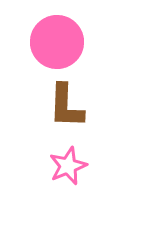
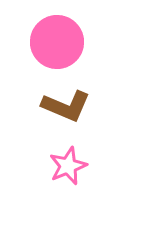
brown L-shape: rotated 69 degrees counterclockwise
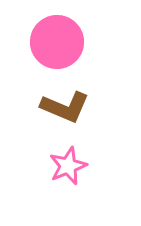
brown L-shape: moved 1 px left, 1 px down
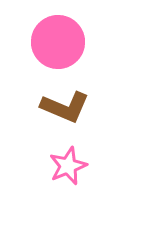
pink circle: moved 1 px right
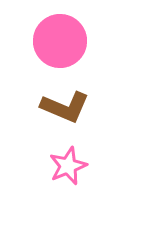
pink circle: moved 2 px right, 1 px up
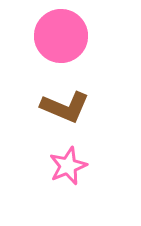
pink circle: moved 1 px right, 5 px up
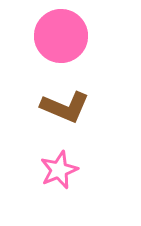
pink star: moved 9 px left, 4 px down
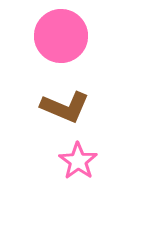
pink star: moved 19 px right, 9 px up; rotated 15 degrees counterclockwise
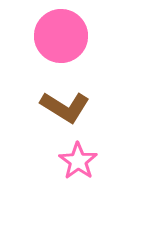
brown L-shape: rotated 9 degrees clockwise
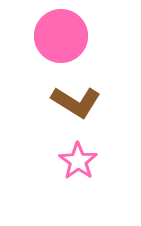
brown L-shape: moved 11 px right, 5 px up
